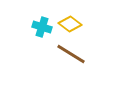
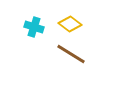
cyan cross: moved 8 px left
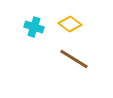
brown line: moved 3 px right, 5 px down
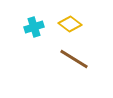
cyan cross: rotated 36 degrees counterclockwise
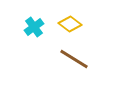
cyan cross: rotated 18 degrees counterclockwise
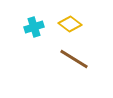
cyan cross: rotated 18 degrees clockwise
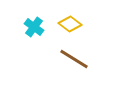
cyan cross: rotated 36 degrees counterclockwise
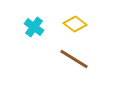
yellow diamond: moved 5 px right
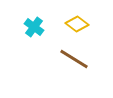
yellow diamond: moved 2 px right
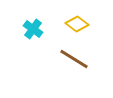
cyan cross: moved 1 px left, 2 px down
